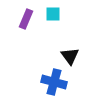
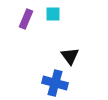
blue cross: moved 1 px right, 1 px down
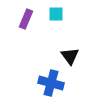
cyan square: moved 3 px right
blue cross: moved 4 px left
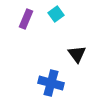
cyan square: rotated 35 degrees counterclockwise
black triangle: moved 7 px right, 2 px up
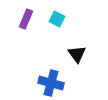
cyan square: moved 1 px right, 5 px down; rotated 28 degrees counterclockwise
